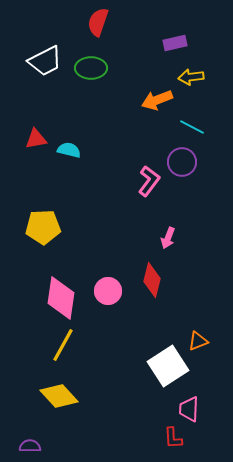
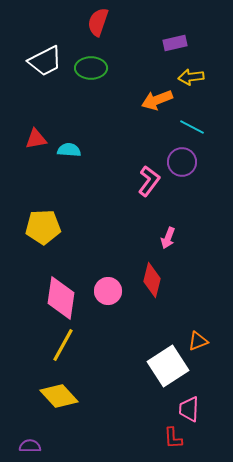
cyan semicircle: rotated 10 degrees counterclockwise
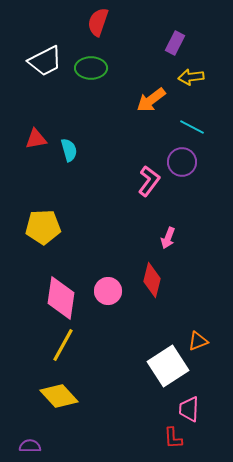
purple rectangle: rotated 50 degrees counterclockwise
orange arrow: moved 6 px left; rotated 16 degrees counterclockwise
cyan semicircle: rotated 70 degrees clockwise
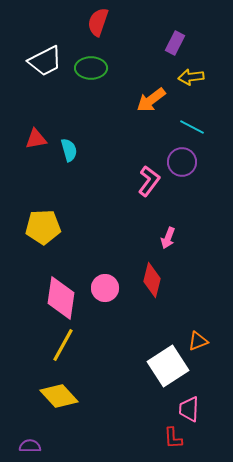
pink circle: moved 3 px left, 3 px up
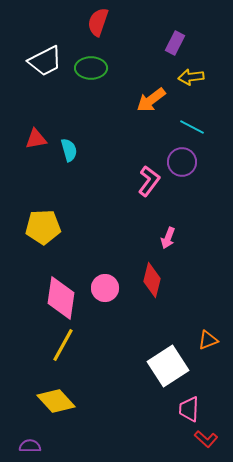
orange triangle: moved 10 px right, 1 px up
yellow diamond: moved 3 px left, 5 px down
red L-shape: moved 33 px right, 1 px down; rotated 45 degrees counterclockwise
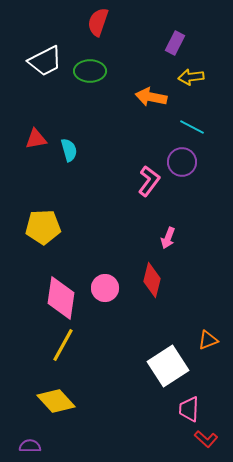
green ellipse: moved 1 px left, 3 px down
orange arrow: moved 3 px up; rotated 48 degrees clockwise
